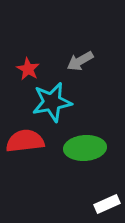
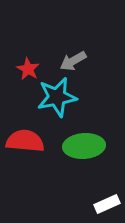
gray arrow: moved 7 px left
cyan star: moved 5 px right, 5 px up
red semicircle: rotated 12 degrees clockwise
green ellipse: moved 1 px left, 2 px up
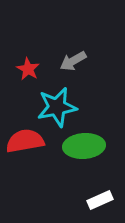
cyan star: moved 10 px down
red semicircle: rotated 15 degrees counterclockwise
white rectangle: moved 7 px left, 4 px up
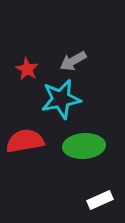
red star: moved 1 px left
cyan star: moved 4 px right, 8 px up
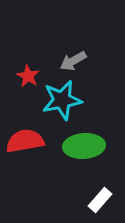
red star: moved 1 px right, 7 px down
cyan star: moved 1 px right, 1 px down
white rectangle: rotated 25 degrees counterclockwise
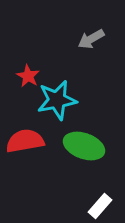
gray arrow: moved 18 px right, 22 px up
cyan star: moved 5 px left
green ellipse: rotated 24 degrees clockwise
white rectangle: moved 6 px down
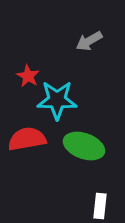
gray arrow: moved 2 px left, 2 px down
cyan star: rotated 12 degrees clockwise
red semicircle: moved 2 px right, 2 px up
white rectangle: rotated 35 degrees counterclockwise
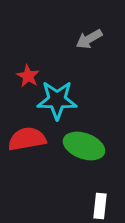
gray arrow: moved 2 px up
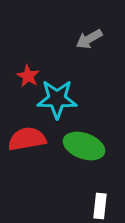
cyan star: moved 1 px up
